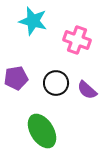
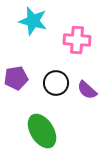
pink cross: rotated 16 degrees counterclockwise
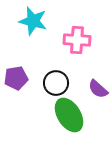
purple semicircle: moved 11 px right, 1 px up
green ellipse: moved 27 px right, 16 px up
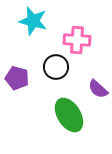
purple pentagon: moved 1 px right; rotated 25 degrees clockwise
black circle: moved 16 px up
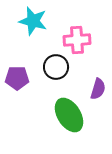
pink cross: rotated 8 degrees counterclockwise
purple pentagon: rotated 15 degrees counterclockwise
purple semicircle: rotated 115 degrees counterclockwise
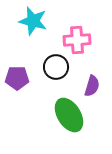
purple semicircle: moved 6 px left, 3 px up
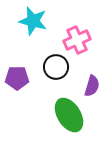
pink cross: rotated 20 degrees counterclockwise
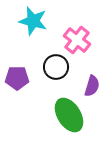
pink cross: rotated 28 degrees counterclockwise
